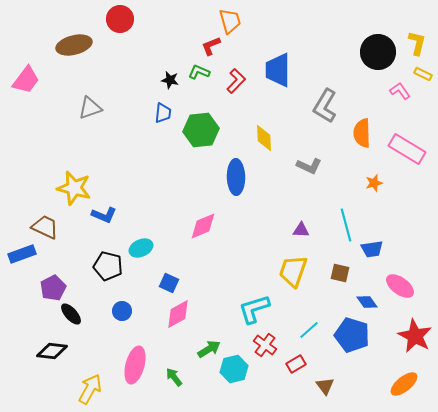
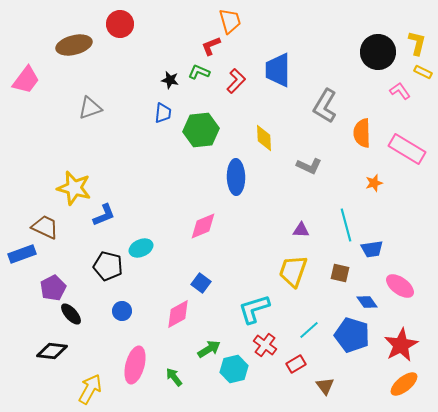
red circle at (120, 19): moved 5 px down
yellow rectangle at (423, 74): moved 2 px up
blue L-shape at (104, 215): rotated 45 degrees counterclockwise
blue square at (169, 283): moved 32 px right; rotated 12 degrees clockwise
red star at (415, 336): moved 14 px left, 9 px down; rotated 16 degrees clockwise
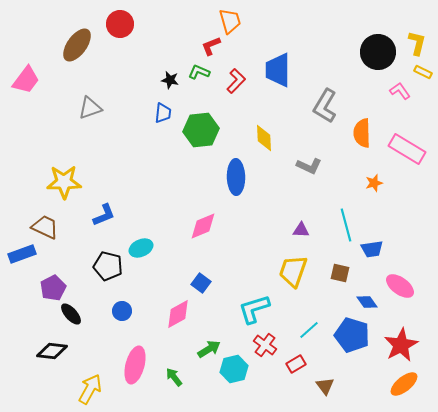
brown ellipse at (74, 45): moved 3 px right; rotated 40 degrees counterclockwise
yellow star at (74, 188): moved 10 px left, 6 px up; rotated 16 degrees counterclockwise
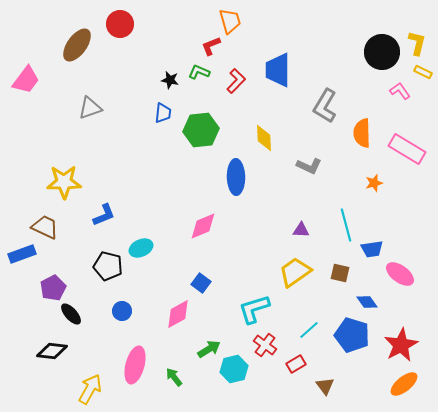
black circle at (378, 52): moved 4 px right
yellow trapezoid at (293, 271): moved 2 px right, 1 px down; rotated 36 degrees clockwise
pink ellipse at (400, 286): moved 12 px up
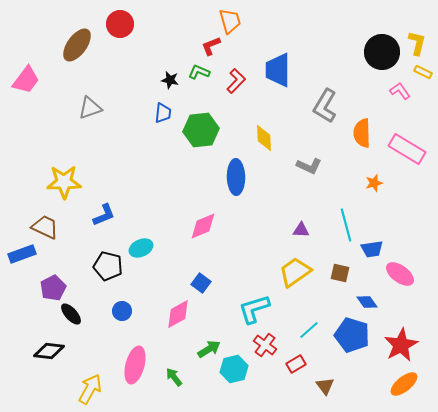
black diamond at (52, 351): moved 3 px left
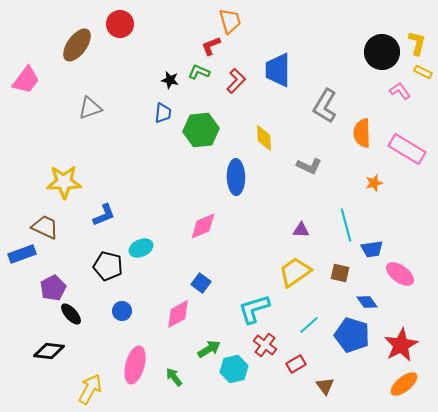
cyan line at (309, 330): moved 5 px up
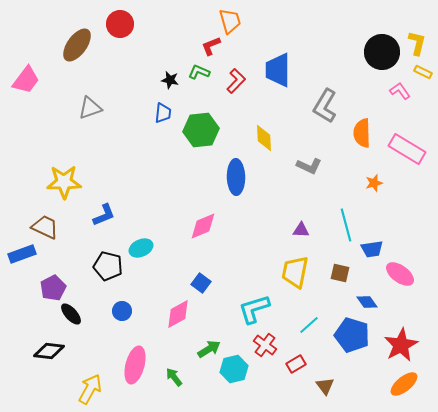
yellow trapezoid at (295, 272): rotated 44 degrees counterclockwise
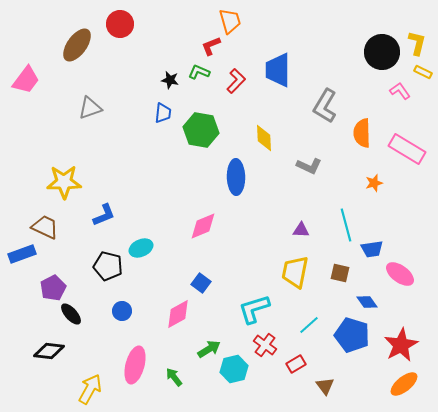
green hexagon at (201, 130): rotated 16 degrees clockwise
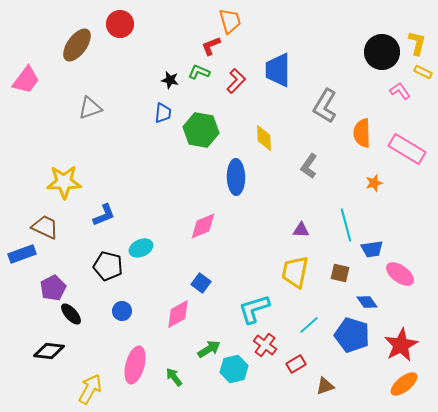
gray L-shape at (309, 166): rotated 100 degrees clockwise
brown triangle at (325, 386): rotated 48 degrees clockwise
